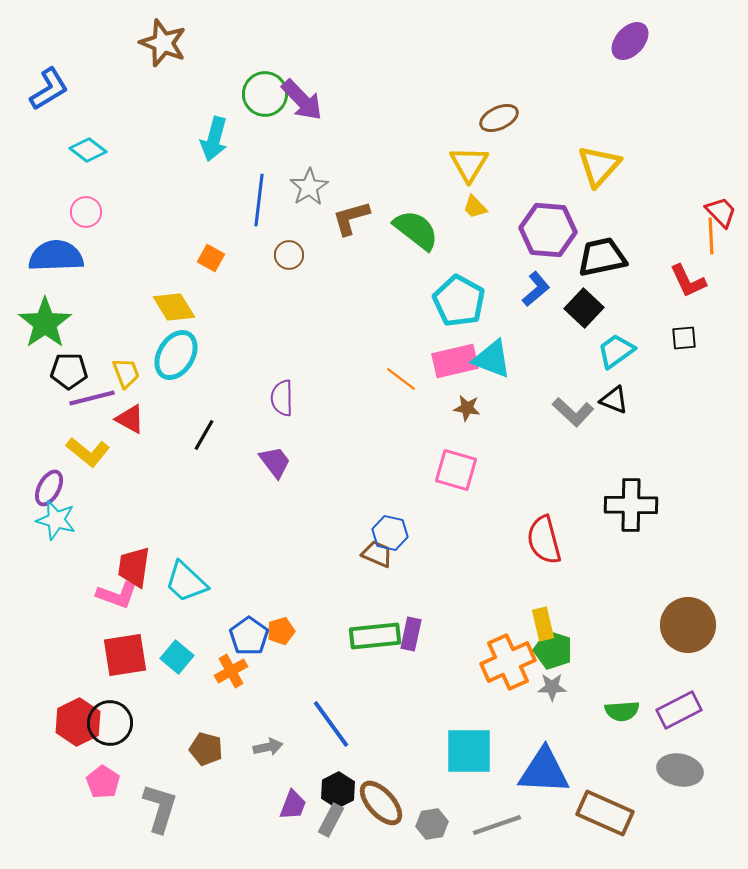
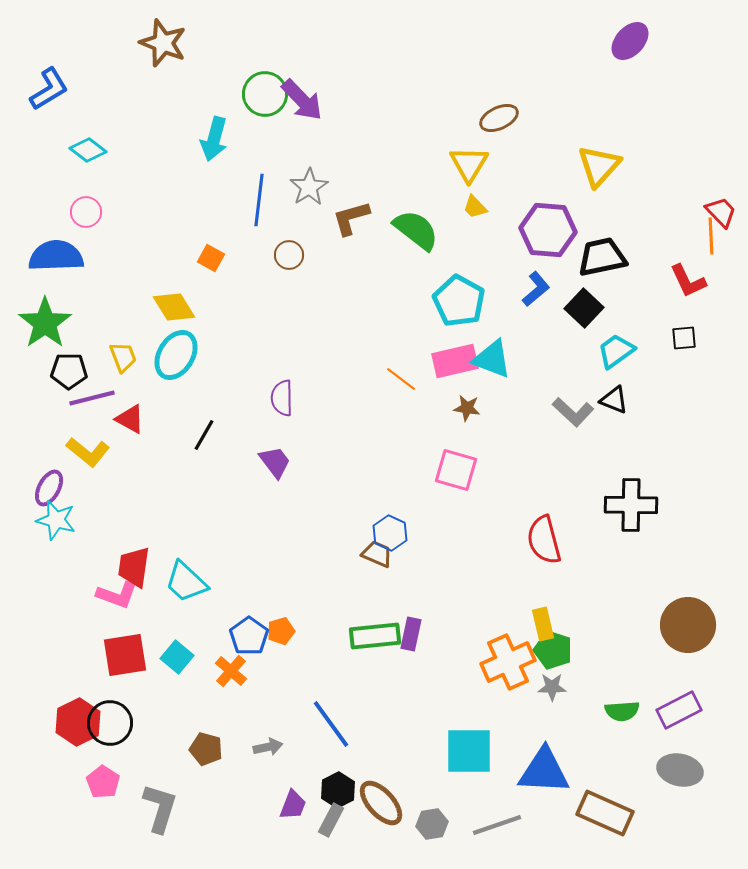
yellow trapezoid at (126, 373): moved 3 px left, 16 px up
blue hexagon at (390, 533): rotated 12 degrees clockwise
orange cross at (231, 671): rotated 20 degrees counterclockwise
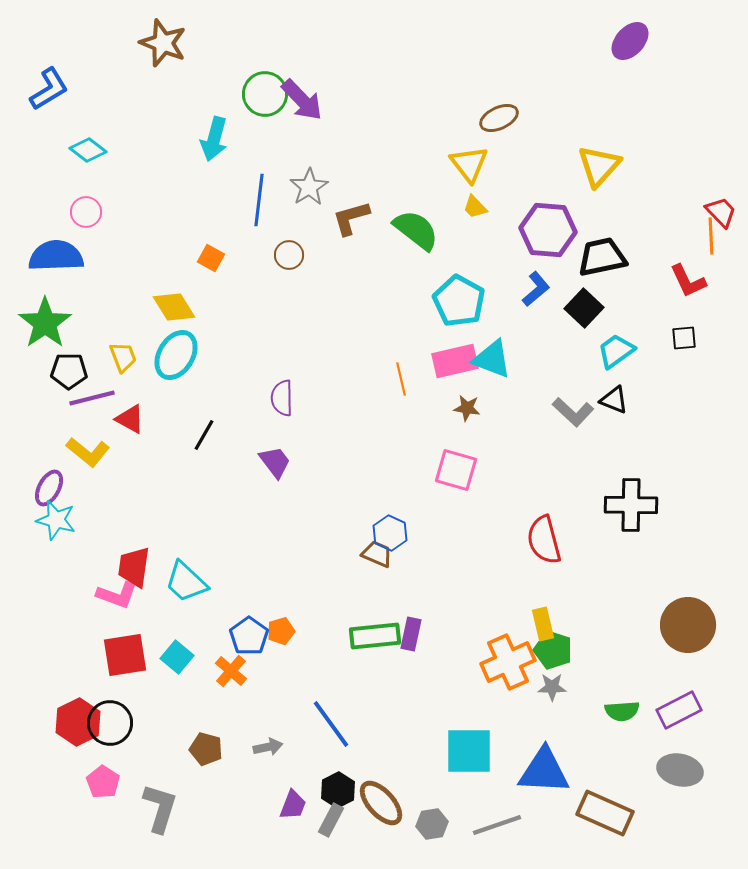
yellow triangle at (469, 164): rotated 9 degrees counterclockwise
orange line at (401, 379): rotated 40 degrees clockwise
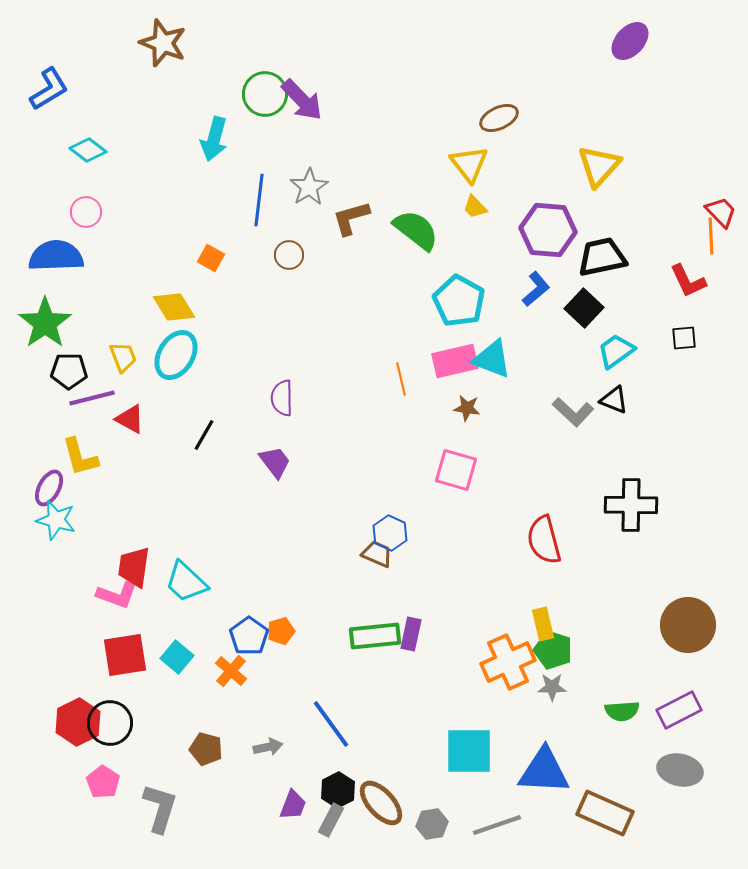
yellow L-shape at (88, 452): moved 8 px left, 5 px down; rotated 36 degrees clockwise
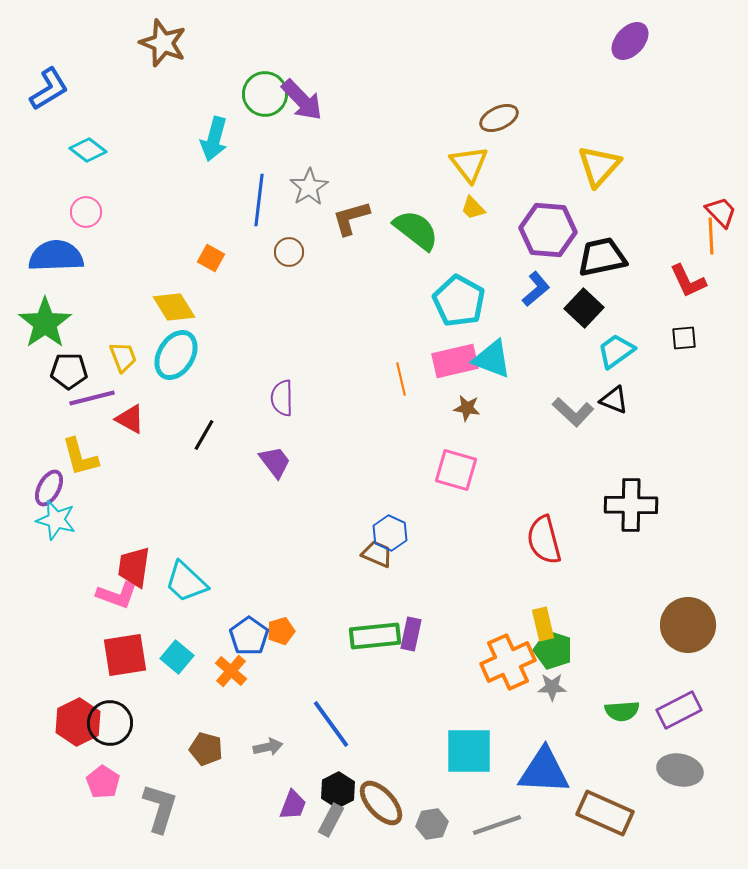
yellow trapezoid at (475, 207): moved 2 px left, 1 px down
brown circle at (289, 255): moved 3 px up
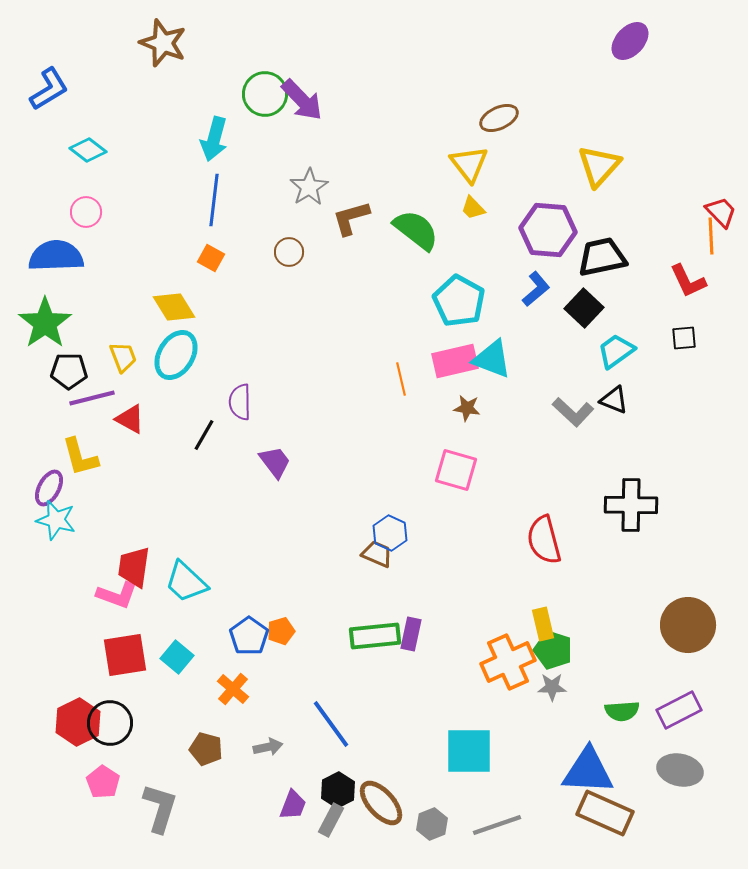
blue line at (259, 200): moved 45 px left
purple semicircle at (282, 398): moved 42 px left, 4 px down
orange cross at (231, 671): moved 2 px right, 18 px down
blue triangle at (544, 771): moved 44 px right
gray hexagon at (432, 824): rotated 12 degrees counterclockwise
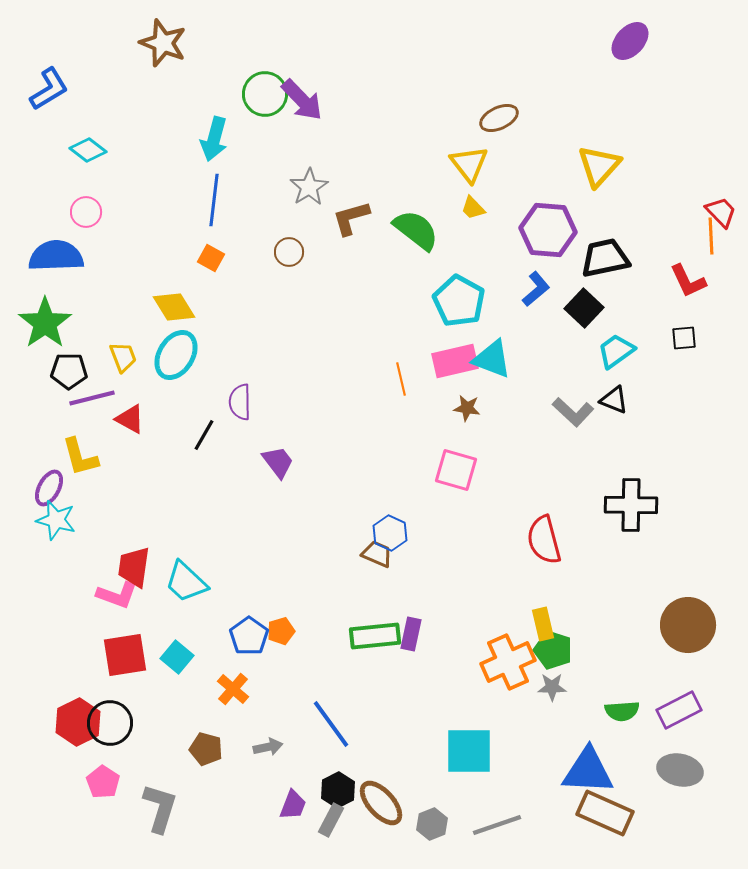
black trapezoid at (602, 257): moved 3 px right, 1 px down
purple trapezoid at (275, 462): moved 3 px right
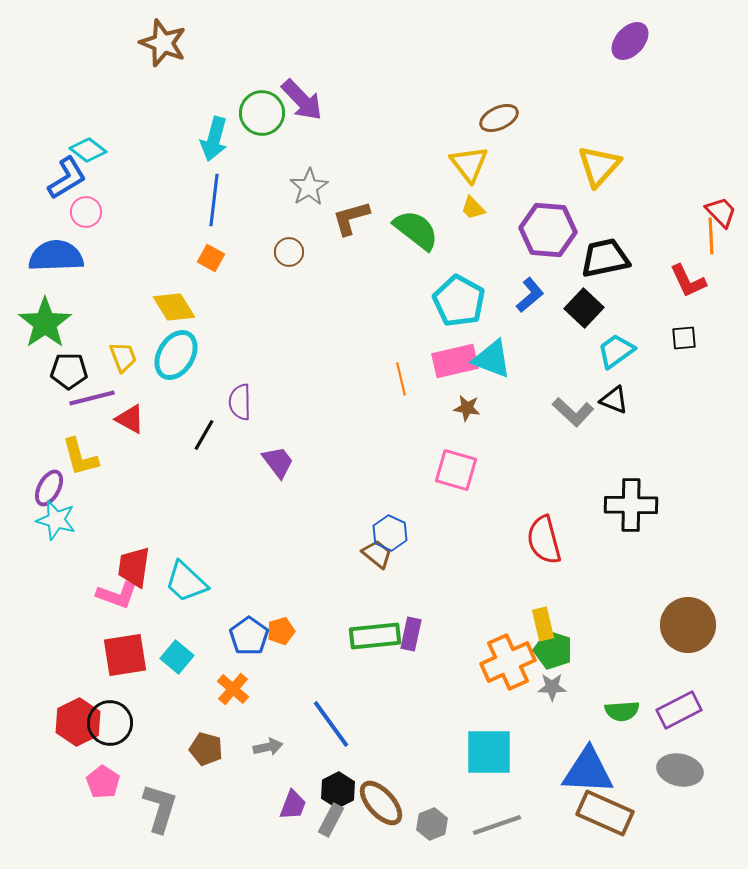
blue L-shape at (49, 89): moved 18 px right, 89 px down
green circle at (265, 94): moved 3 px left, 19 px down
blue L-shape at (536, 289): moved 6 px left, 6 px down
brown trapezoid at (377, 554): rotated 16 degrees clockwise
cyan square at (469, 751): moved 20 px right, 1 px down
